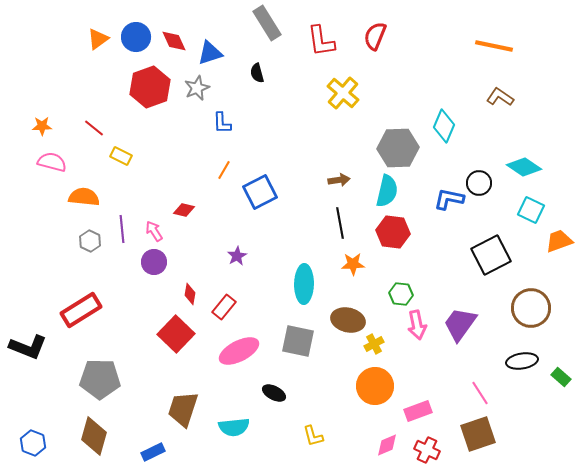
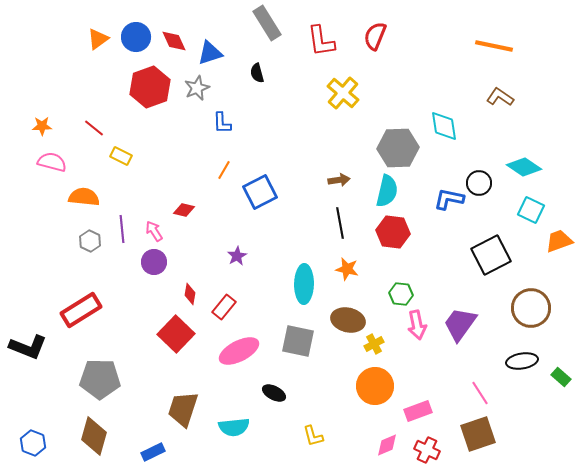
cyan diamond at (444, 126): rotated 32 degrees counterclockwise
orange star at (353, 264): moved 6 px left, 5 px down; rotated 15 degrees clockwise
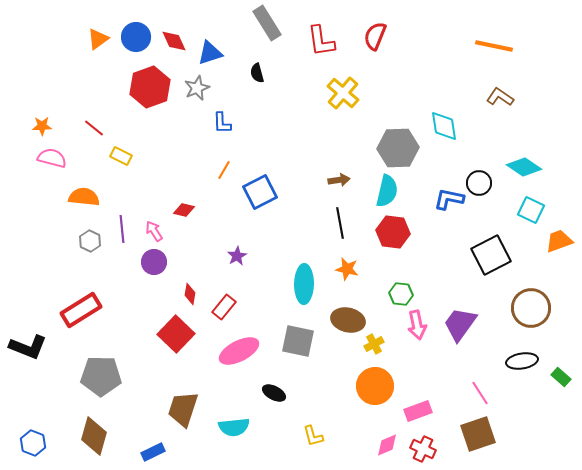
pink semicircle at (52, 162): moved 4 px up
gray pentagon at (100, 379): moved 1 px right, 3 px up
red cross at (427, 450): moved 4 px left, 1 px up
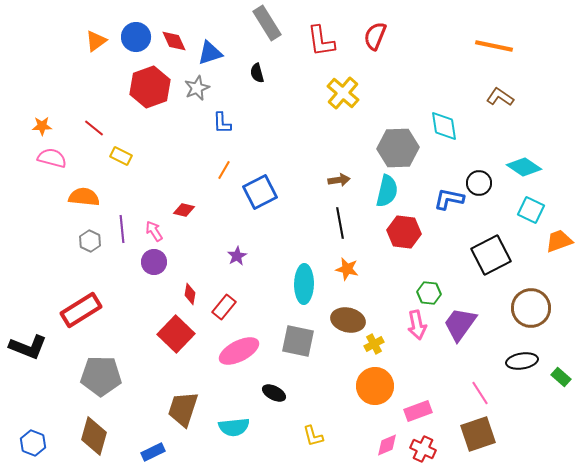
orange triangle at (98, 39): moved 2 px left, 2 px down
red hexagon at (393, 232): moved 11 px right
green hexagon at (401, 294): moved 28 px right, 1 px up
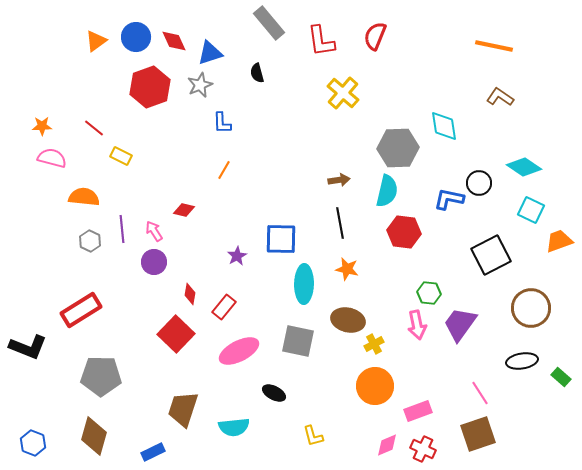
gray rectangle at (267, 23): moved 2 px right; rotated 8 degrees counterclockwise
gray star at (197, 88): moved 3 px right, 3 px up
blue square at (260, 192): moved 21 px right, 47 px down; rotated 28 degrees clockwise
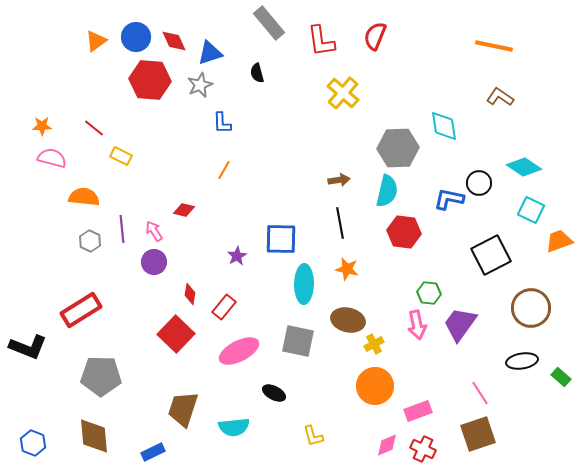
red hexagon at (150, 87): moved 7 px up; rotated 24 degrees clockwise
brown diamond at (94, 436): rotated 21 degrees counterclockwise
